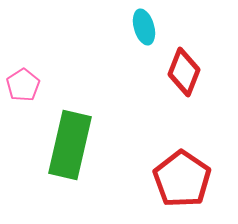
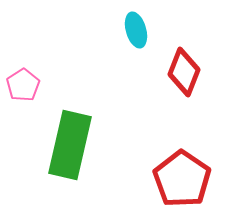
cyan ellipse: moved 8 px left, 3 px down
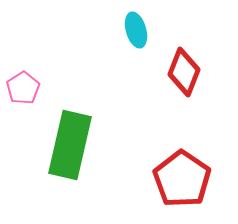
pink pentagon: moved 3 px down
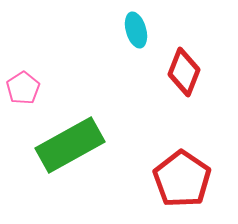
green rectangle: rotated 48 degrees clockwise
